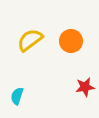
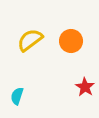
red star: rotated 30 degrees counterclockwise
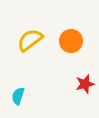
red star: moved 3 px up; rotated 24 degrees clockwise
cyan semicircle: moved 1 px right
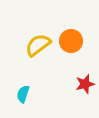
yellow semicircle: moved 8 px right, 5 px down
cyan semicircle: moved 5 px right, 2 px up
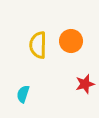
yellow semicircle: rotated 52 degrees counterclockwise
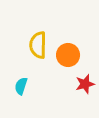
orange circle: moved 3 px left, 14 px down
cyan semicircle: moved 2 px left, 8 px up
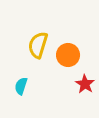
yellow semicircle: rotated 16 degrees clockwise
red star: rotated 24 degrees counterclockwise
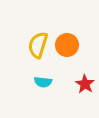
orange circle: moved 1 px left, 10 px up
cyan semicircle: moved 22 px right, 4 px up; rotated 102 degrees counterclockwise
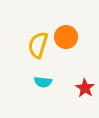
orange circle: moved 1 px left, 8 px up
red star: moved 4 px down
